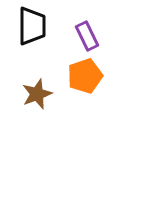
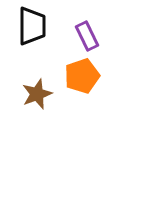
orange pentagon: moved 3 px left
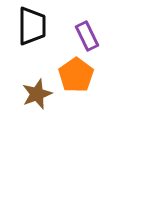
orange pentagon: moved 6 px left, 1 px up; rotated 16 degrees counterclockwise
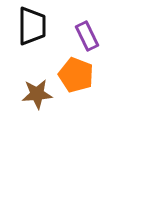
orange pentagon: rotated 16 degrees counterclockwise
brown star: rotated 16 degrees clockwise
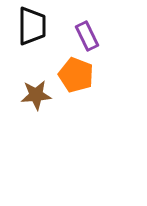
brown star: moved 1 px left, 1 px down
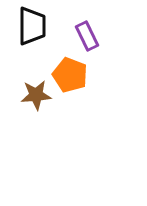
orange pentagon: moved 6 px left
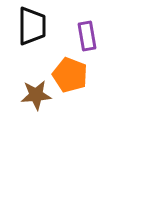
purple rectangle: rotated 16 degrees clockwise
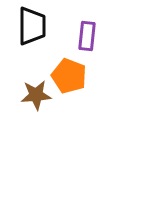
purple rectangle: rotated 16 degrees clockwise
orange pentagon: moved 1 px left, 1 px down
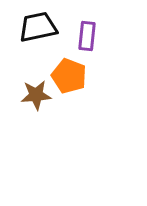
black trapezoid: moved 6 px right, 1 px down; rotated 102 degrees counterclockwise
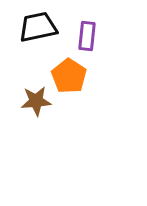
orange pentagon: rotated 12 degrees clockwise
brown star: moved 6 px down
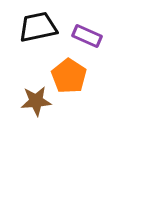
purple rectangle: rotated 72 degrees counterclockwise
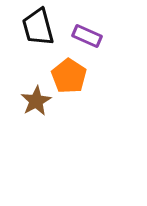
black trapezoid: rotated 93 degrees counterclockwise
brown star: rotated 24 degrees counterclockwise
